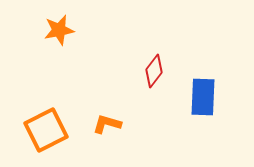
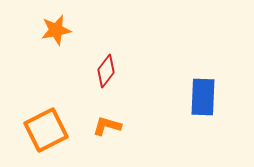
orange star: moved 3 px left
red diamond: moved 48 px left
orange L-shape: moved 2 px down
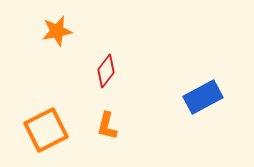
orange star: moved 1 px right, 1 px down
blue rectangle: rotated 60 degrees clockwise
orange L-shape: rotated 92 degrees counterclockwise
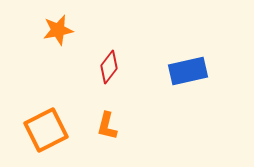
orange star: moved 1 px right, 1 px up
red diamond: moved 3 px right, 4 px up
blue rectangle: moved 15 px left, 26 px up; rotated 15 degrees clockwise
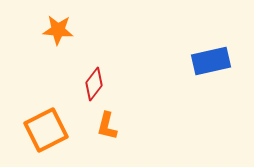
orange star: rotated 16 degrees clockwise
red diamond: moved 15 px left, 17 px down
blue rectangle: moved 23 px right, 10 px up
